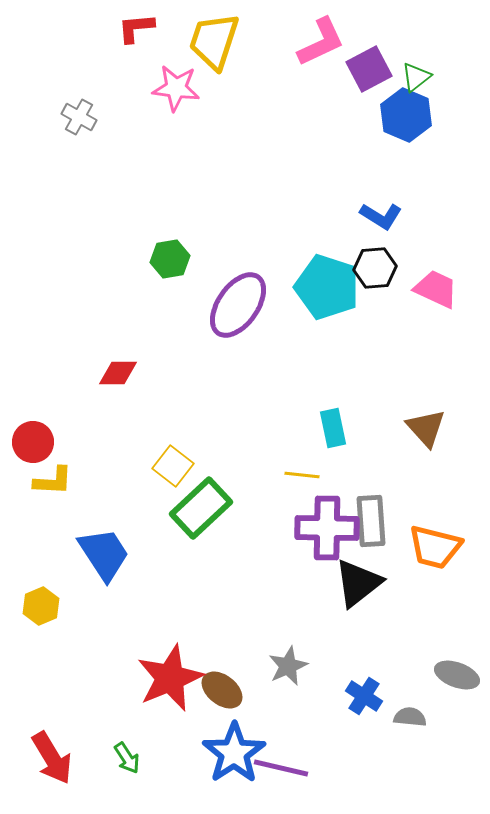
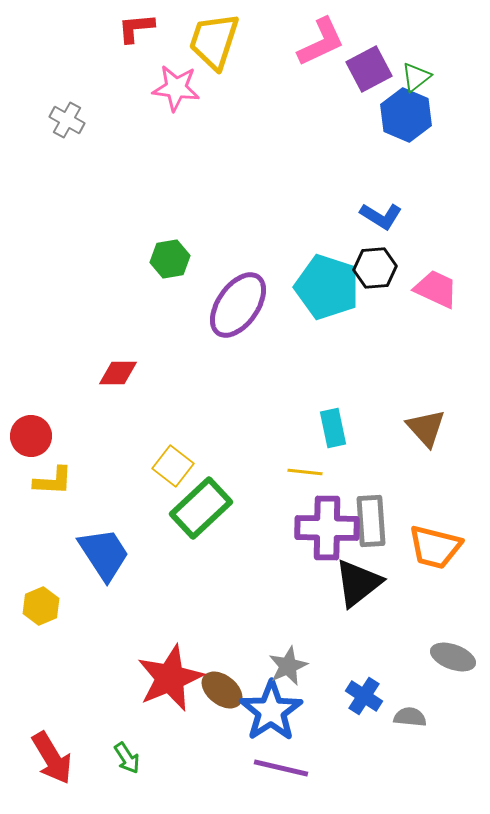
gray cross: moved 12 px left, 3 px down
red circle: moved 2 px left, 6 px up
yellow line: moved 3 px right, 3 px up
gray ellipse: moved 4 px left, 18 px up
blue star: moved 37 px right, 42 px up
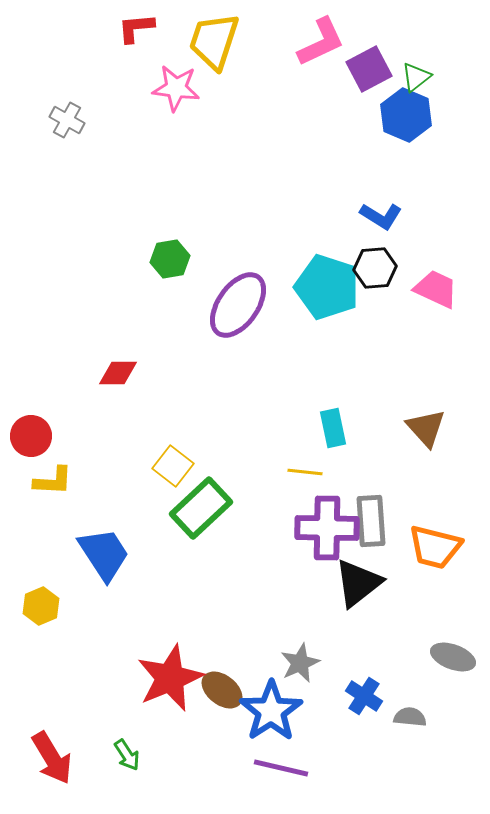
gray star: moved 12 px right, 3 px up
green arrow: moved 3 px up
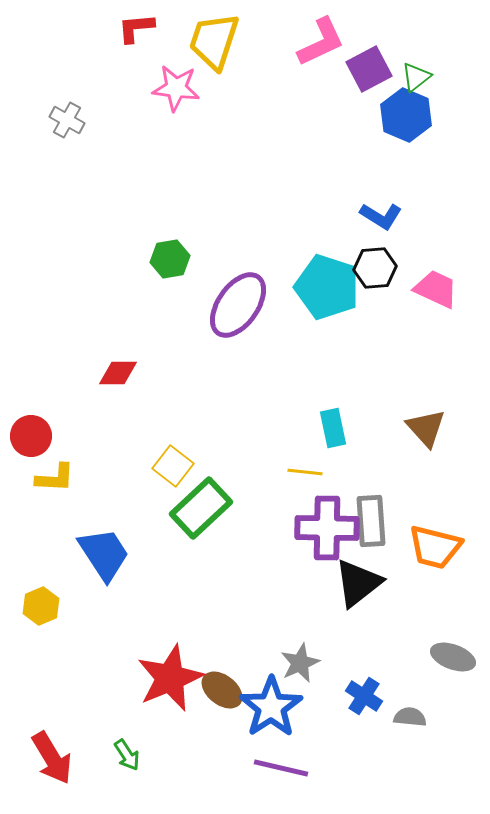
yellow L-shape: moved 2 px right, 3 px up
blue star: moved 4 px up
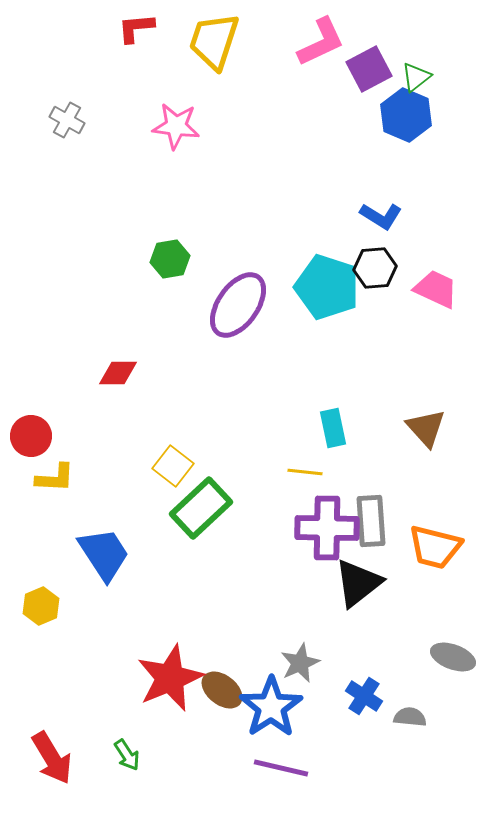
pink star: moved 38 px down
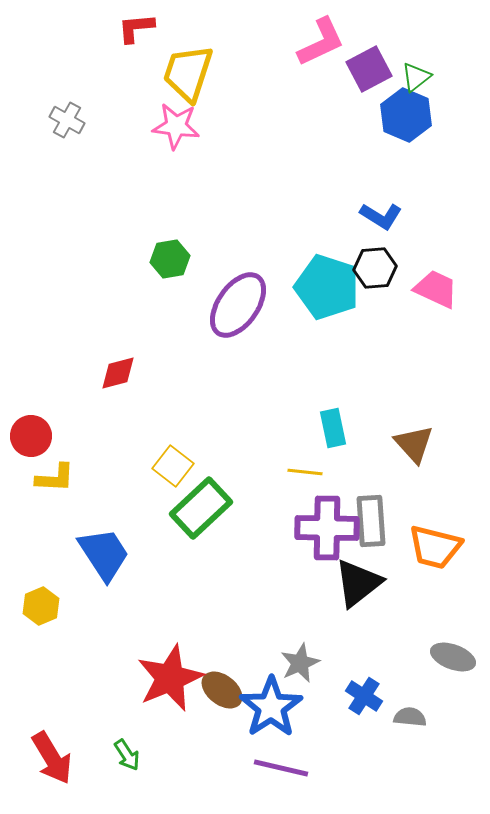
yellow trapezoid: moved 26 px left, 32 px down
red diamond: rotated 15 degrees counterclockwise
brown triangle: moved 12 px left, 16 px down
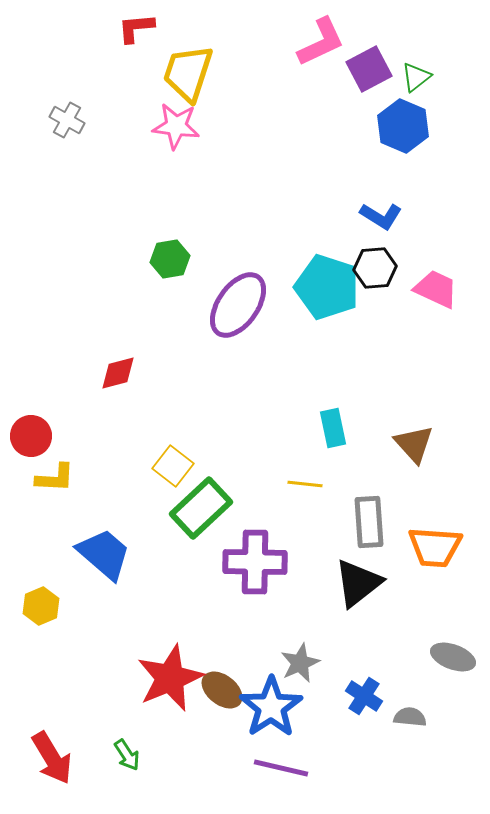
blue hexagon: moved 3 px left, 11 px down
yellow line: moved 12 px down
gray rectangle: moved 2 px left, 1 px down
purple cross: moved 72 px left, 34 px down
orange trapezoid: rotated 10 degrees counterclockwise
blue trapezoid: rotated 16 degrees counterclockwise
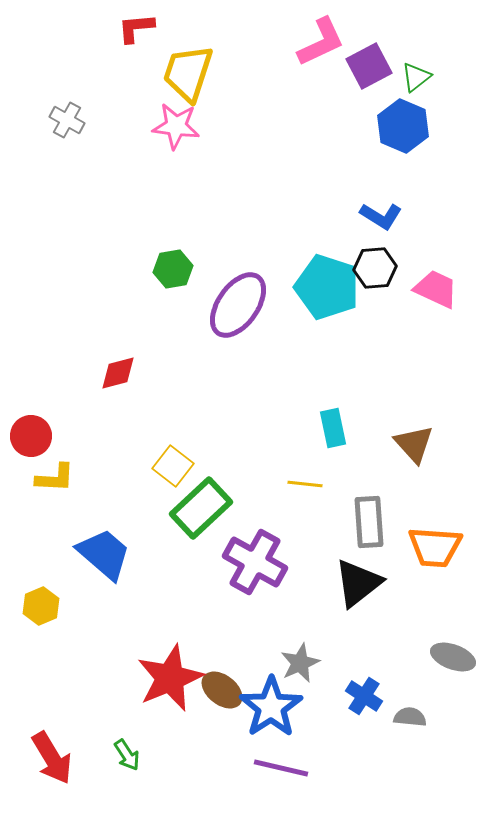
purple square: moved 3 px up
green hexagon: moved 3 px right, 10 px down
purple cross: rotated 28 degrees clockwise
